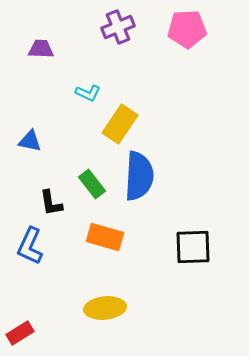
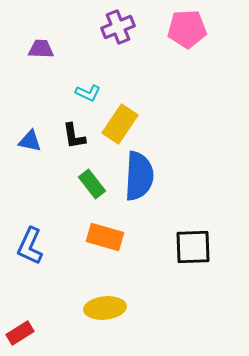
black L-shape: moved 23 px right, 67 px up
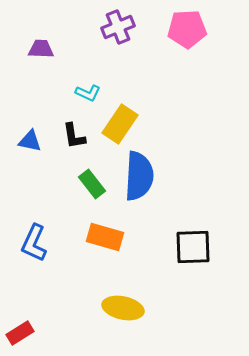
blue L-shape: moved 4 px right, 3 px up
yellow ellipse: moved 18 px right; rotated 18 degrees clockwise
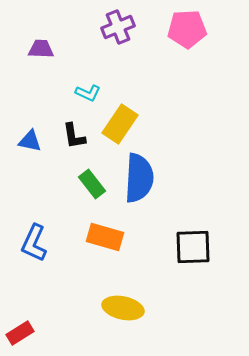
blue semicircle: moved 2 px down
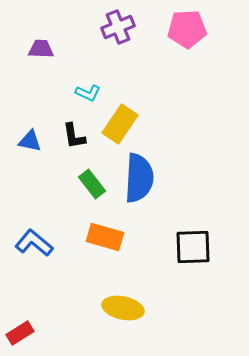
blue L-shape: rotated 105 degrees clockwise
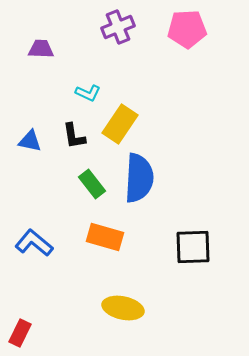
red rectangle: rotated 32 degrees counterclockwise
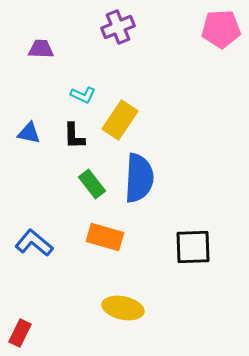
pink pentagon: moved 34 px right
cyan L-shape: moved 5 px left, 2 px down
yellow rectangle: moved 4 px up
black L-shape: rotated 8 degrees clockwise
blue triangle: moved 1 px left, 8 px up
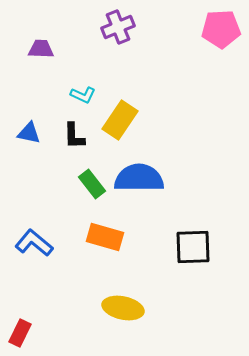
blue semicircle: rotated 93 degrees counterclockwise
